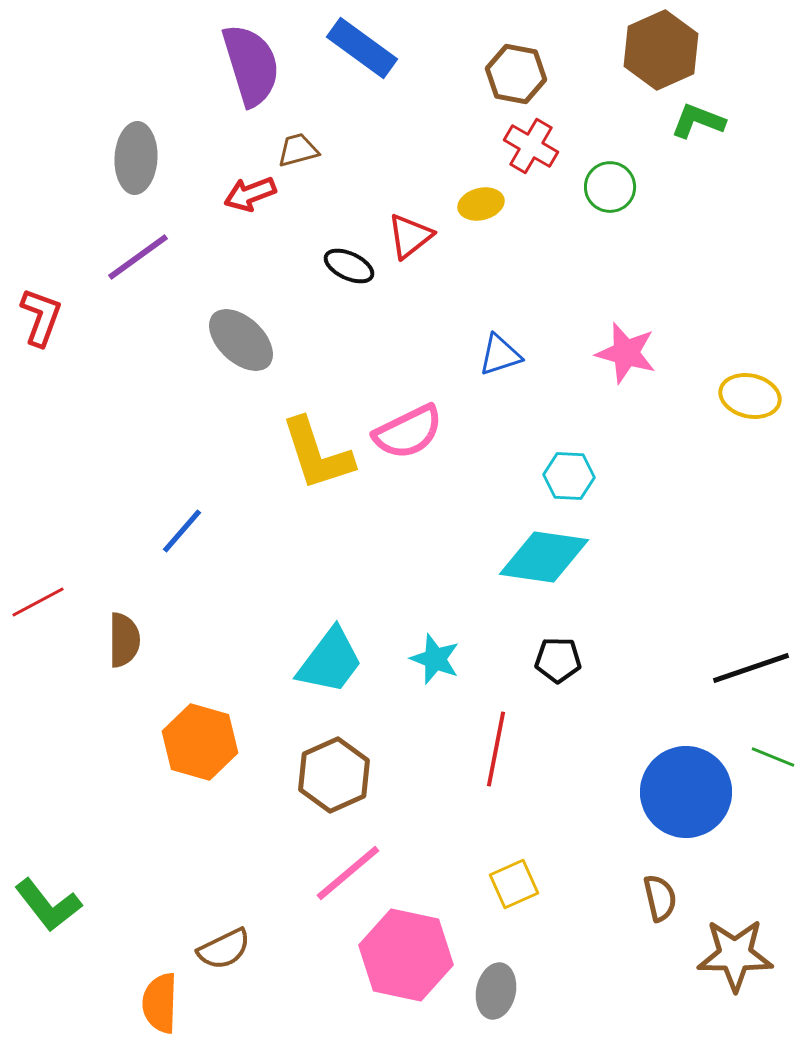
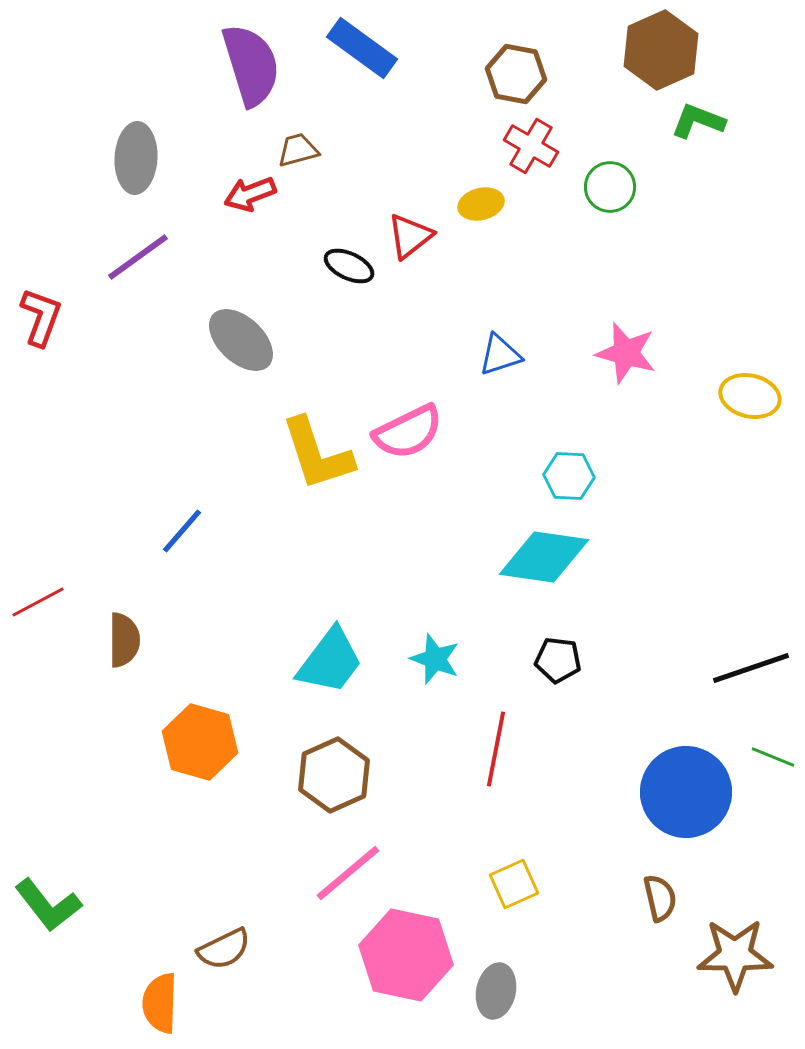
black pentagon at (558, 660): rotated 6 degrees clockwise
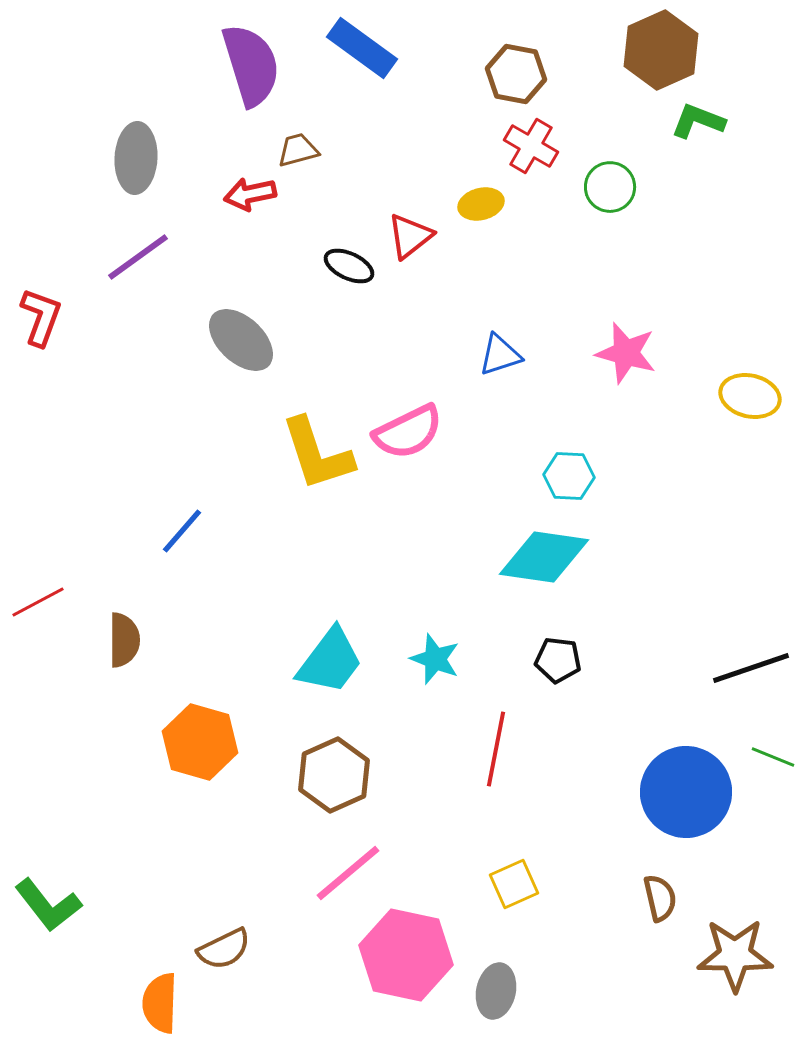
red arrow at (250, 194): rotated 9 degrees clockwise
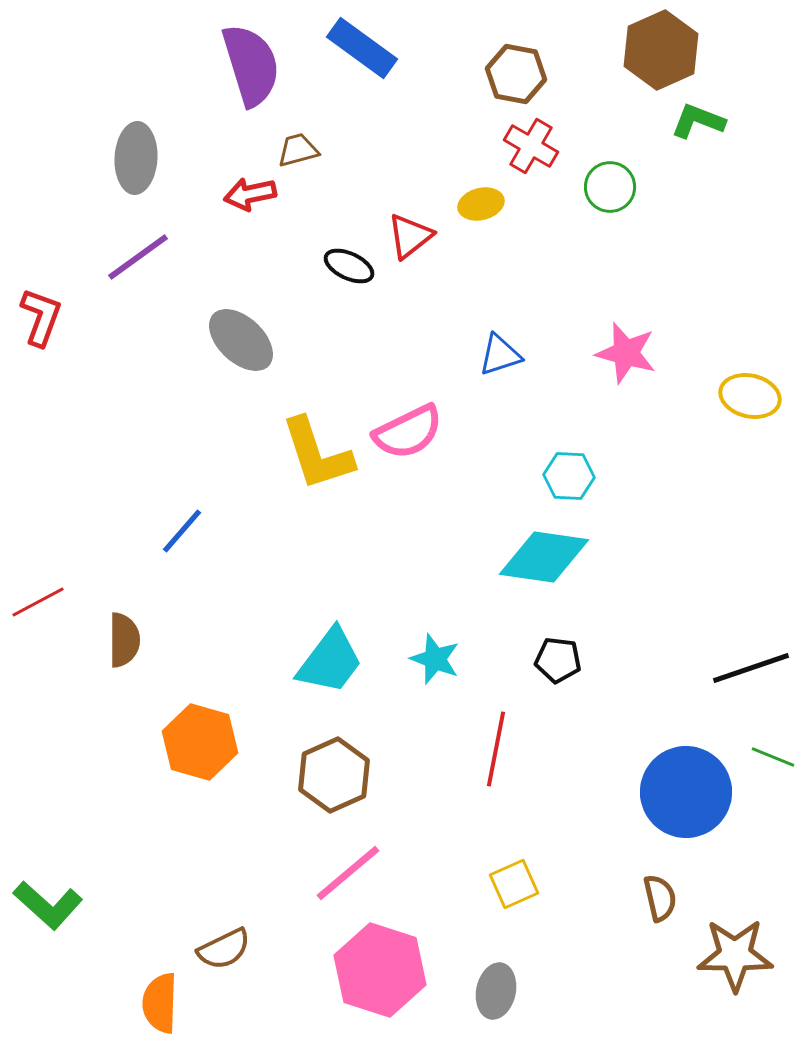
green L-shape at (48, 905): rotated 10 degrees counterclockwise
pink hexagon at (406, 955): moved 26 px left, 15 px down; rotated 6 degrees clockwise
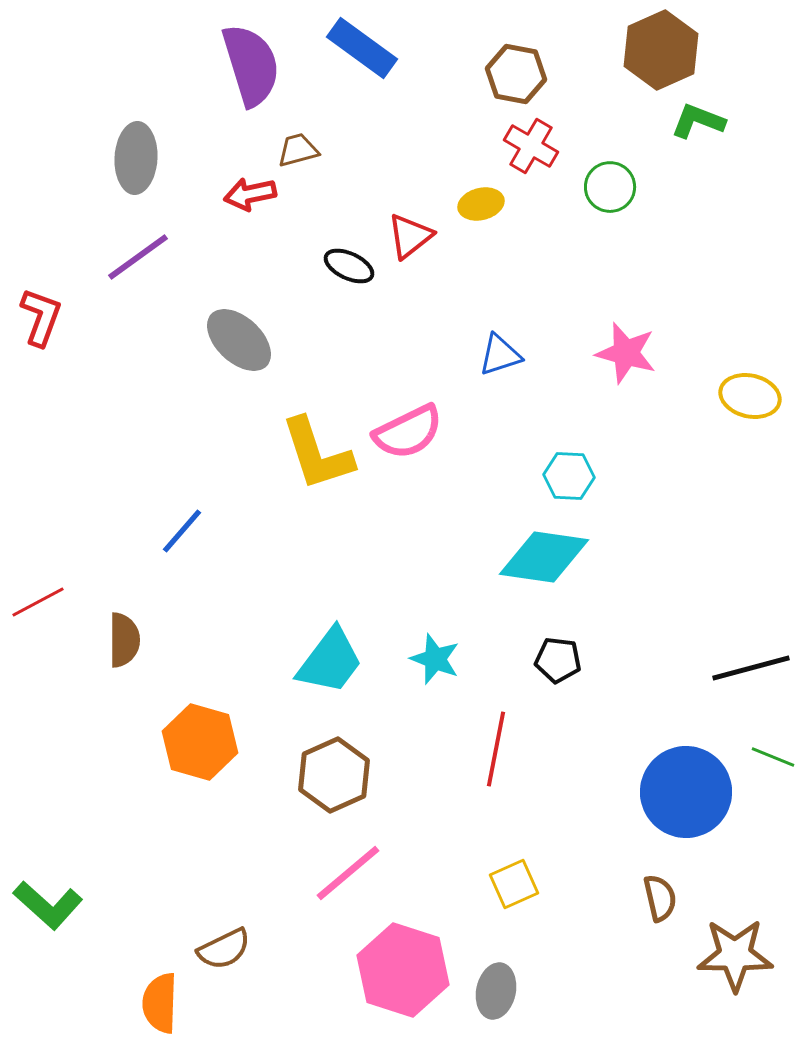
gray ellipse at (241, 340): moved 2 px left
black line at (751, 668): rotated 4 degrees clockwise
pink hexagon at (380, 970): moved 23 px right
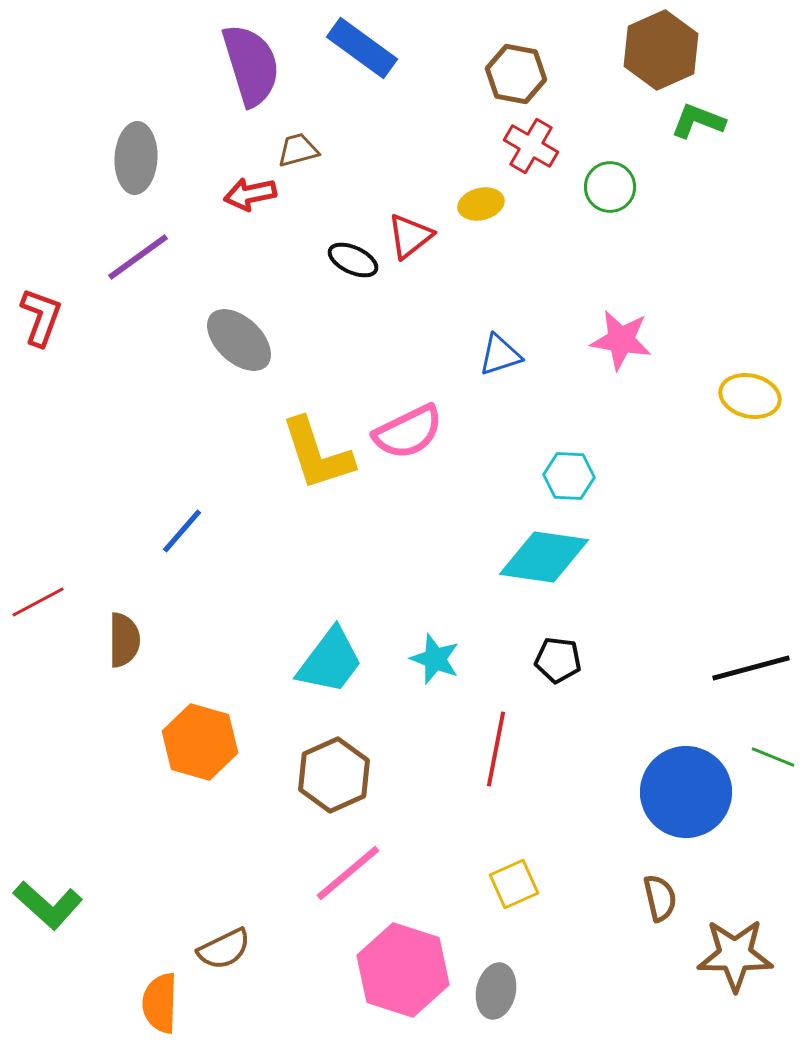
black ellipse at (349, 266): moved 4 px right, 6 px up
pink star at (626, 353): moved 5 px left, 13 px up; rotated 6 degrees counterclockwise
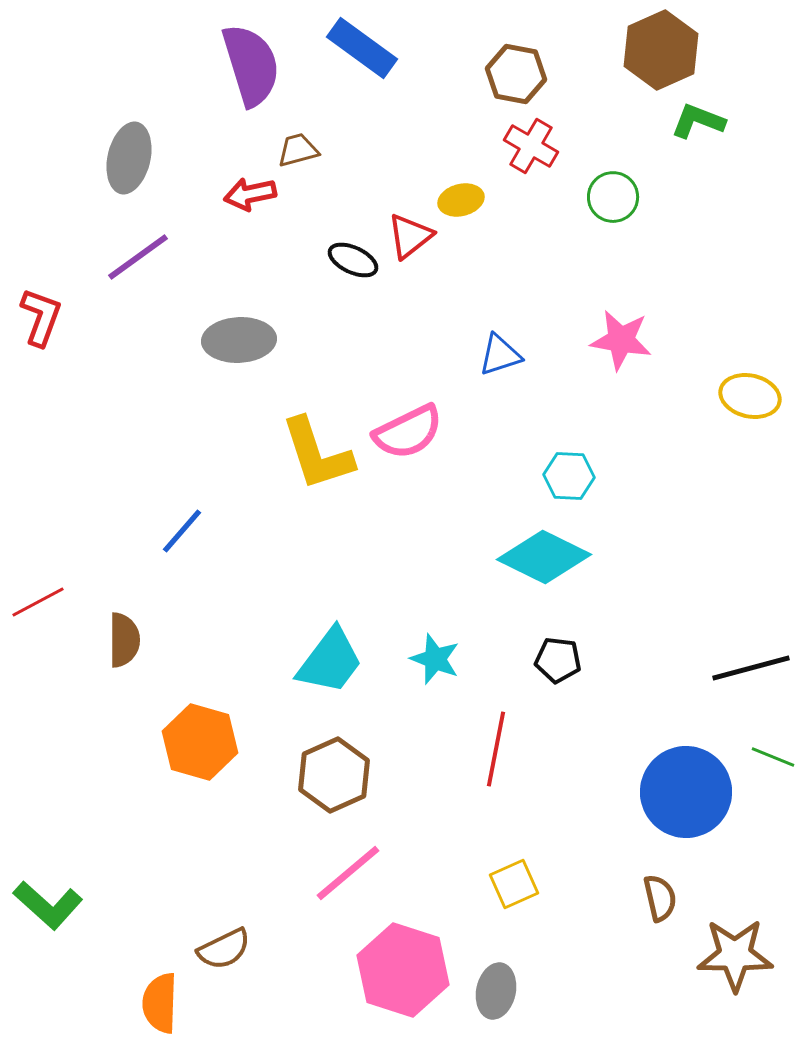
gray ellipse at (136, 158): moved 7 px left; rotated 10 degrees clockwise
green circle at (610, 187): moved 3 px right, 10 px down
yellow ellipse at (481, 204): moved 20 px left, 4 px up
gray ellipse at (239, 340): rotated 46 degrees counterclockwise
cyan diamond at (544, 557): rotated 18 degrees clockwise
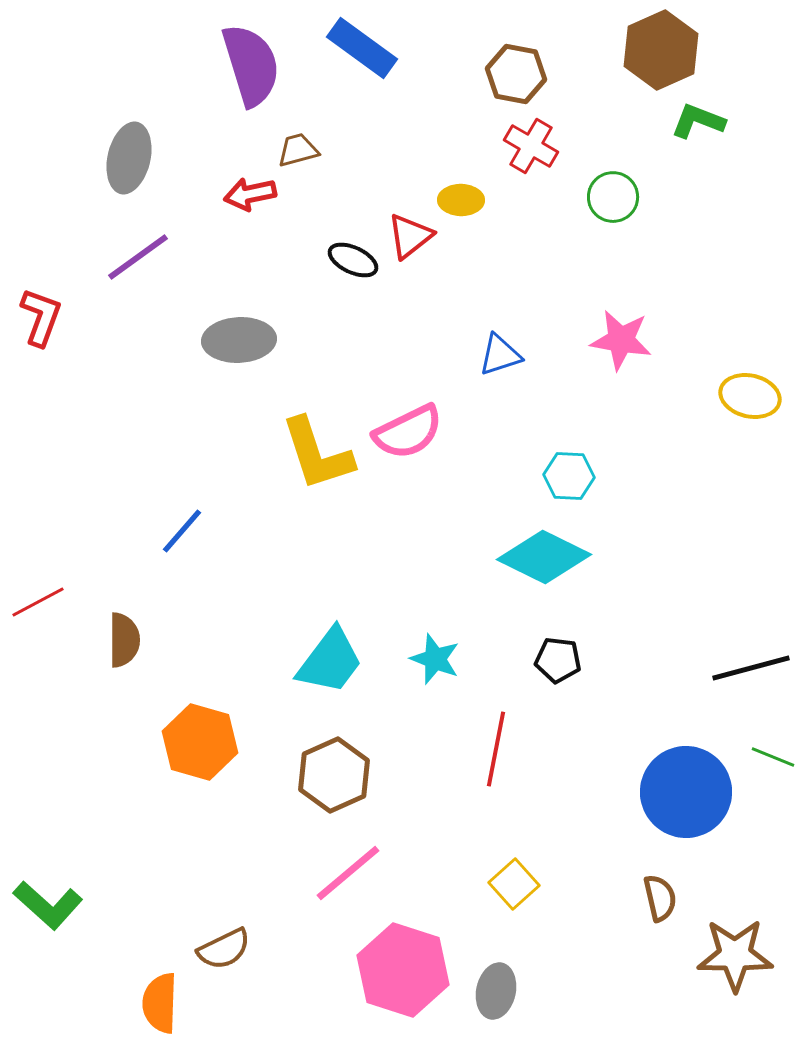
yellow ellipse at (461, 200): rotated 15 degrees clockwise
yellow square at (514, 884): rotated 18 degrees counterclockwise
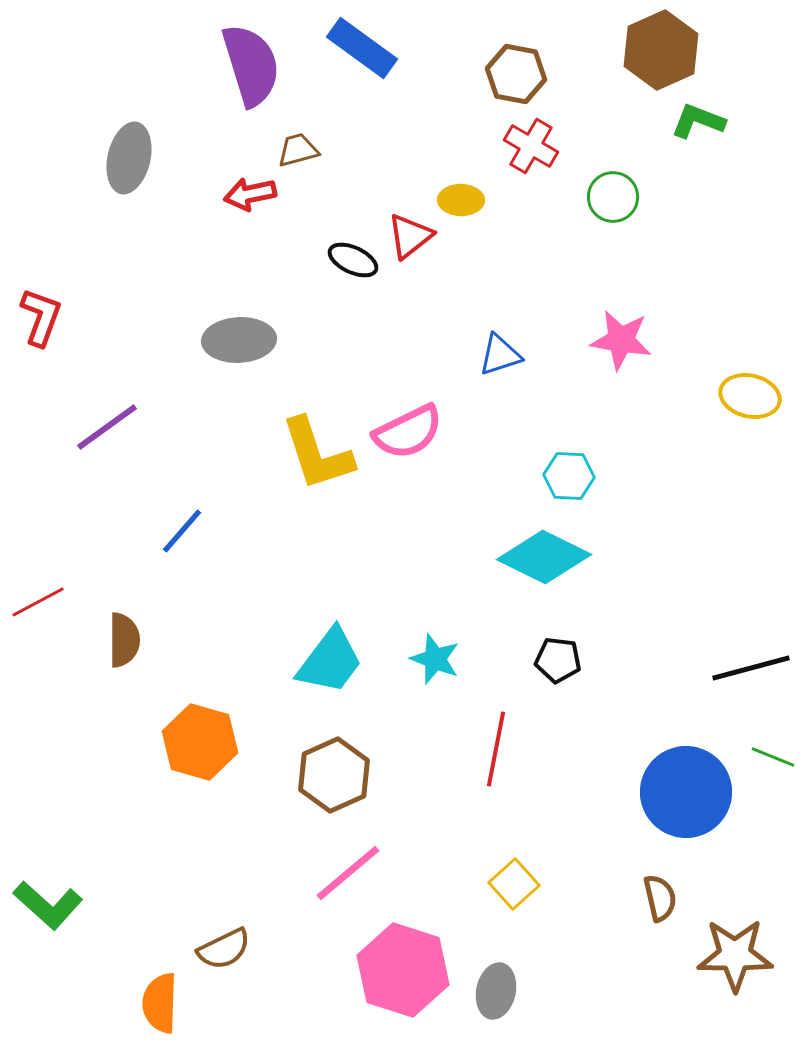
purple line at (138, 257): moved 31 px left, 170 px down
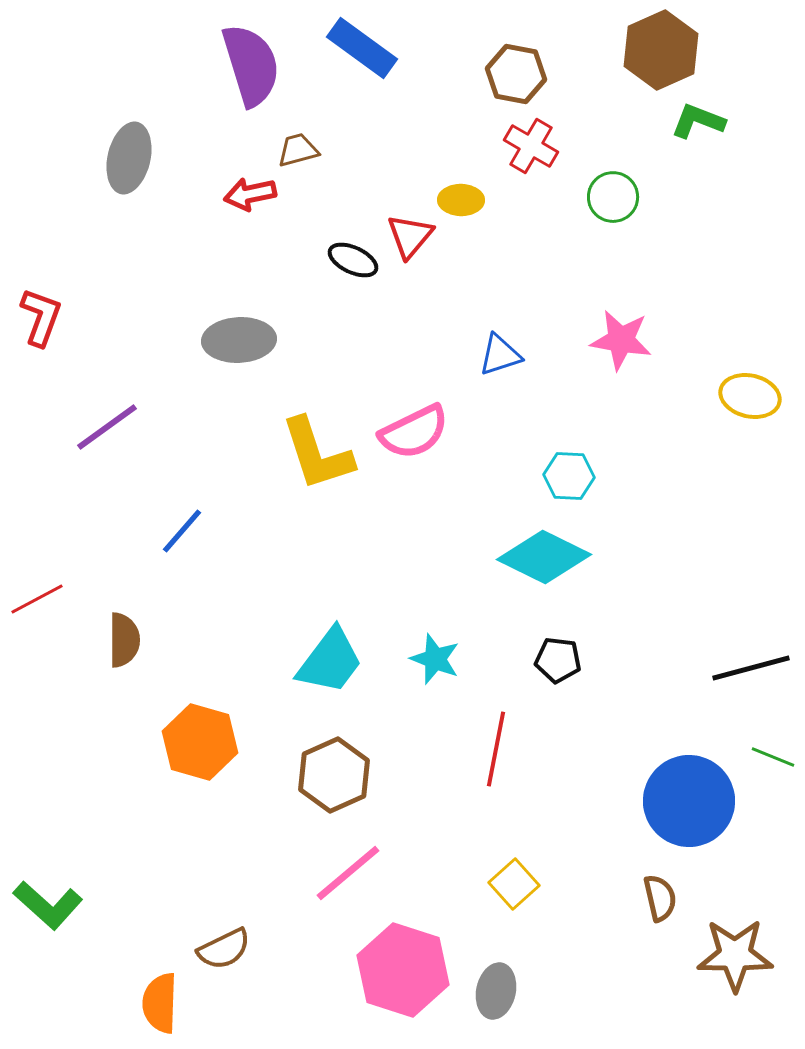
red triangle at (410, 236): rotated 12 degrees counterclockwise
pink semicircle at (408, 432): moved 6 px right
red line at (38, 602): moved 1 px left, 3 px up
blue circle at (686, 792): moved 3 px right, 9 px down
